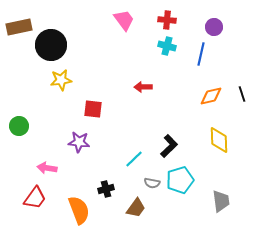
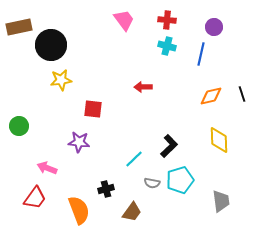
pink arrow: rotated 12 degrees clockwise
brown trapezoid: moved 4 px left, 4 px down
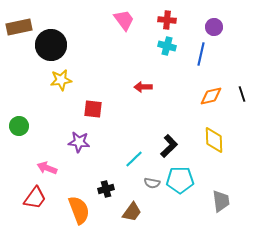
yellow diamond: moved 5 px left
cyan pentagon: rotated 16 degrees clockwise
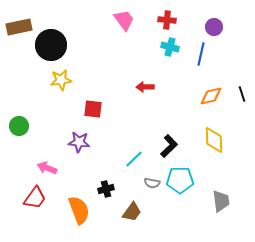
cyan cross: moved 3 px right, 1 px down
red arrow: moved 2 px right
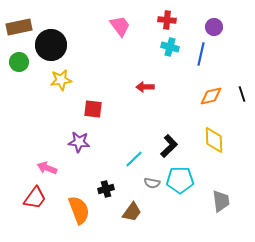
pink trapezoid: moved 4 px left, 6 px down
green circle: moved 64 px up
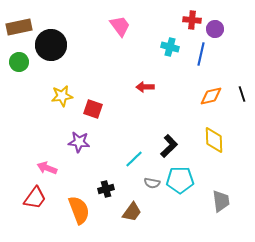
red cross: moved 25 px right
purple circle: moved 1 px right, 2 px down
yellow star: moved 1 px right, 16 px down
red square: rotated 12 degrees clockwise
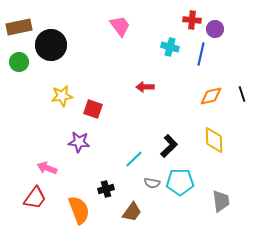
cyan pentagon: moved 2 px down
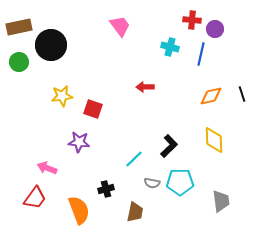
brown trapezoid: moved 3 px right; rotated 25 degrees counterclockwise
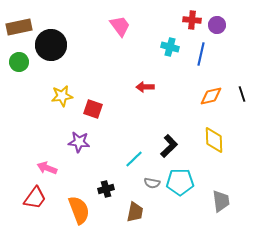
purple circle: moved 2 px right, 4 px up
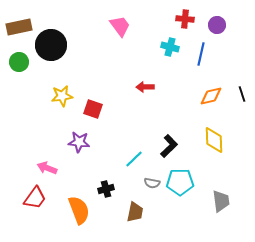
red cross: moved 7 px left, 1 px up
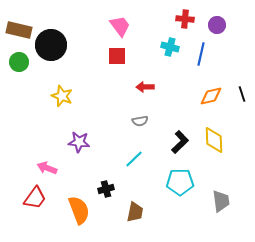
brown rectangle: moved 3 px down; rotated 25 degrees clockwise
yellow star: rotated 30 degrees clockwise
red square: moved 24 px right, 53 px up; rotated 18 degrees counterclockwise
black L-shape: moved 11 px right, 4 px up
gray semicircle: moved 12 px left, 62 px up; rotated 21 degrees counterclockwise
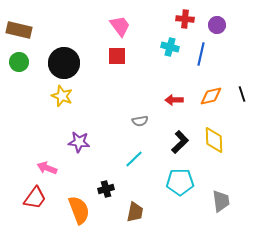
black circle: moved 13 px right, 18 px down
red arrow: moved 29 px right, 13 px down
